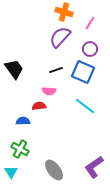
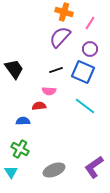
gray ellipse: rotated 75 degrees counterclockwise
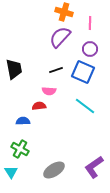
pink line: rotated 32 degrees counterclockwise
black trapezoid: rotated 25 degrees clockwise
gray ellipse: rotated 10 degrees counterclockwise
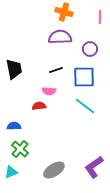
pink line: moved 10 px right, 6 px up
purple semicircle: rotated 45 degrees clockwise
blue square: moved 1 px right, 5 px down; rotated 25 degrees counterclockwise
blue semicircle: moved 9 px left, 5 px down
green cross: rotated 12 degrees clockwise
cyan triangle: rotated 40 degrees clockwise
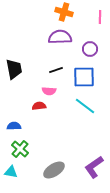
cyan triangle: rotated 32 degrees clockwise
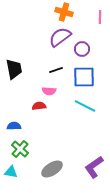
purple semicircle: rotated 35 degrees counterclockwise
purple circle: moved 8 px left
cyan line: rotated 10 degrees counterclockwise
gray ellipse: moved 2 px left, 1 px up
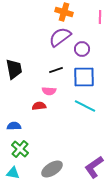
cyan triangle: moved 2 px right, 1 px down
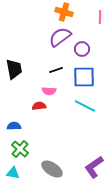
gray ellipse: rotated 65 degrees clockwise
